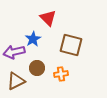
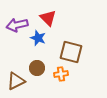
blue star: moved 5 px right, 1 px up; rotated 21 degrees counterclockwise
brown square: moved 7 px down
purple arrow: moved 3 px right, 27 px up
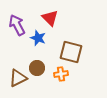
red triangle: moved 2 px right
purple arrow: rotated 75 degrees clockwise
brown triangle: moved 2 px right, 3 px up
